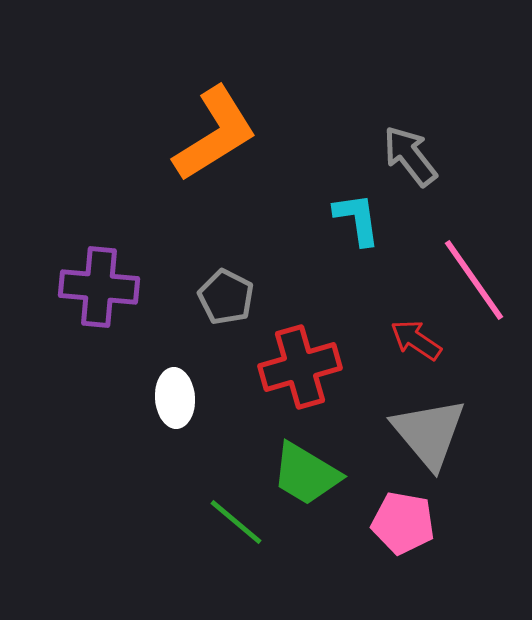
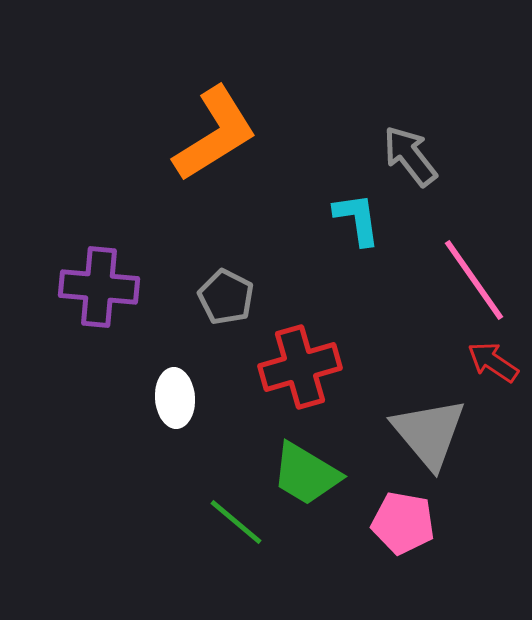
red arrow: moved 77 px right, 22 px down
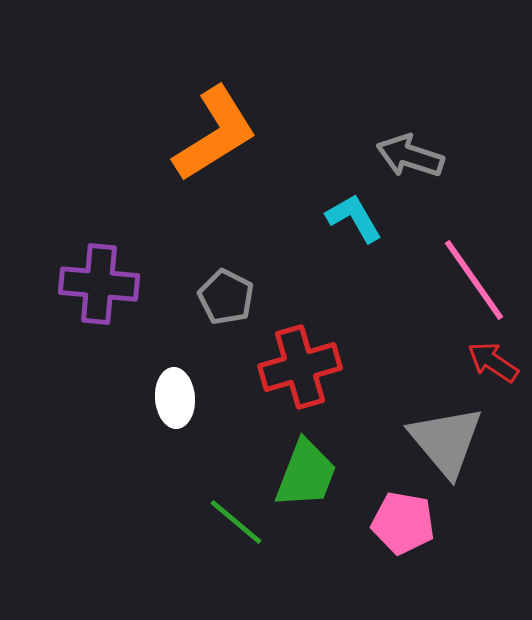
gray arrow: rotated 34 degrees counterclockwise
cyan L-shape: moved 3 px left, 1 px up; rotated 22 degrees counterclockwise
purple cross: moved 3 px up
gray triangle: moved 17 px right, 8 px down
green trapezoid: rotated 100 degrees counterclockwise
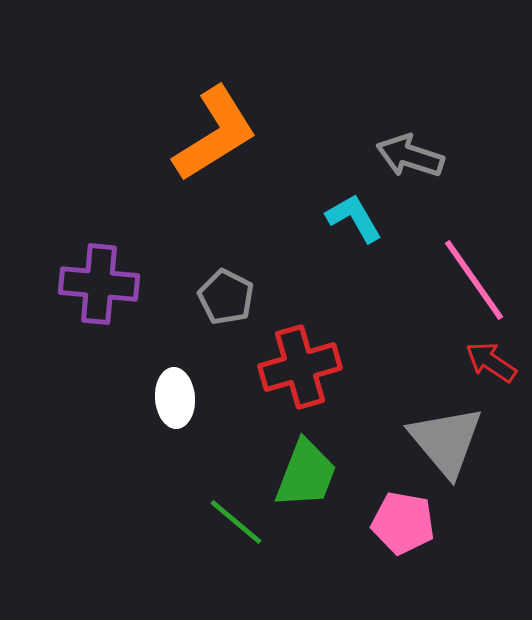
red arrow: moved 2 px left
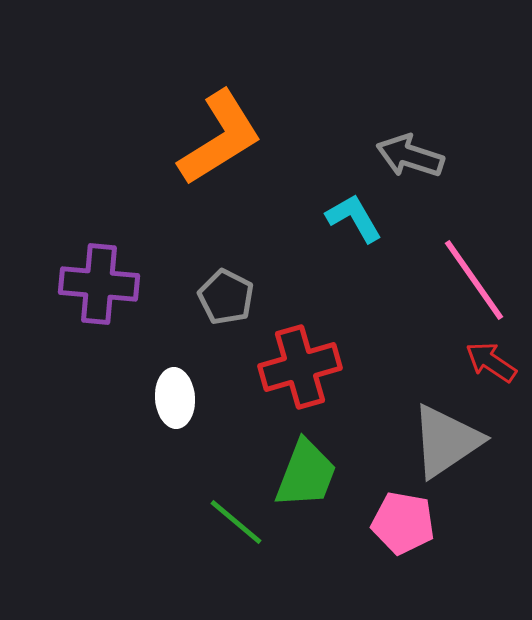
orange L-shape: moved 5 px right, 4 px down
gray triangle: rotated 36 degrees clockwise
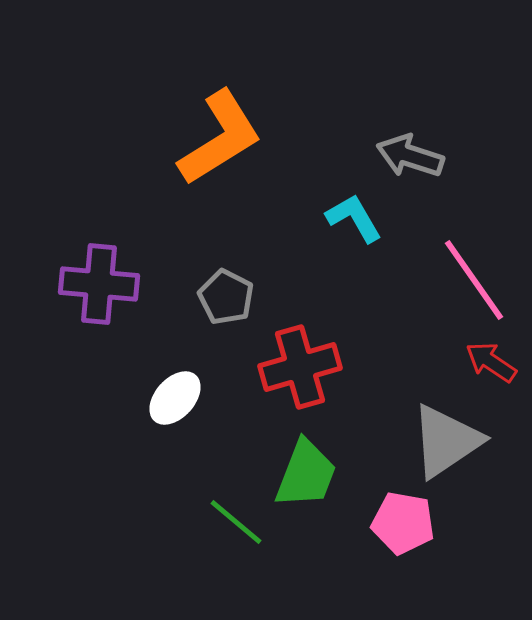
white ellipse: rotated 46 degrees clockwise
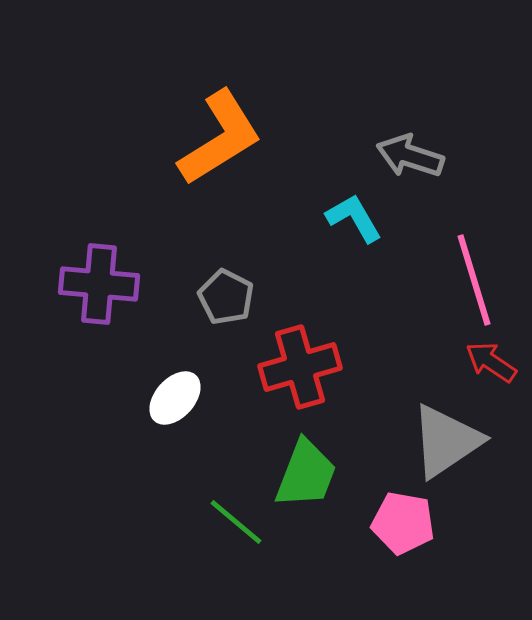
pink line: rotated 18 degrees clockwise
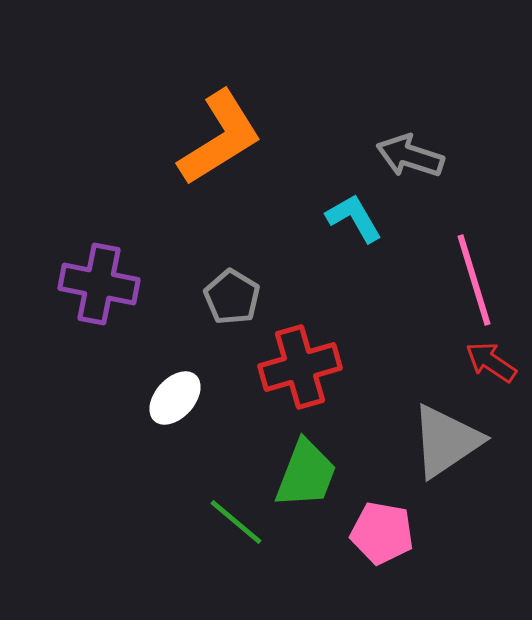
purple cross: rotated 6 degrees clockwise
gray pentagon: moved 6 px right; rotated 4 degrees clockwise
pink pentagon: moved 21 px left, 10 px down
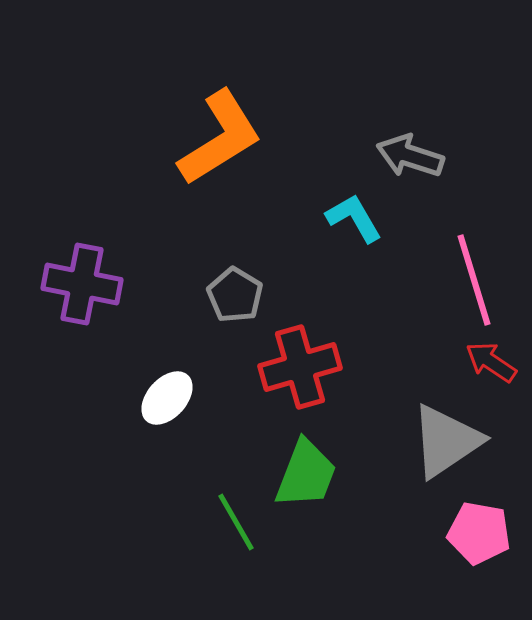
purple cross: moved 17 px left
gray pentagon: moved 3 px right, 2 px up
white ellipse: moved 8 px left
green line: rotated 20 degrees clockwise
pink pentagon: moved 97 px right
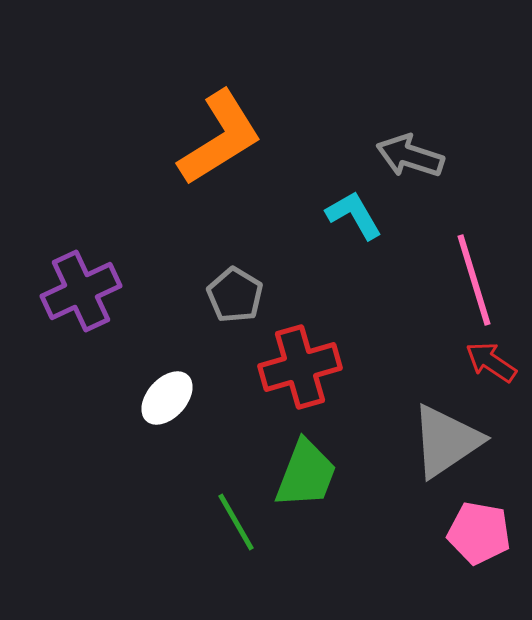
cyan L-shape: moved 3 px up
purple cross: moved 1 px left, 7 px down; rotated 36 degrees counterclockwise
